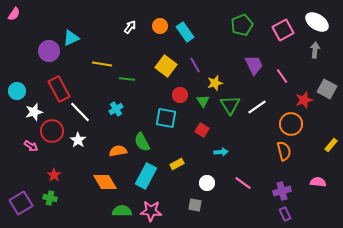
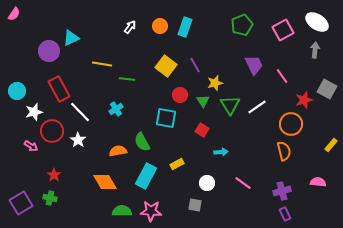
cyan rectangle at (185, 32): moved 5 px up; rotated 54 degrees clockwise
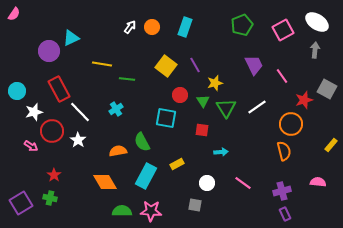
orange circle at (160, 26): moved 8 px left, 1 px down
green triangle at (230, 105): moved 4 px left, 3 px down
red square at (202, 130): rotated 24 degrees counterclockwise
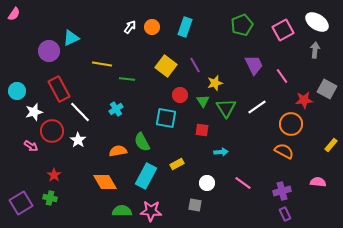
red star at (304, 100): rotated 12 degrees clockwise
orange semicircle at (284, 151): rotated 48 degrees counterclockwise
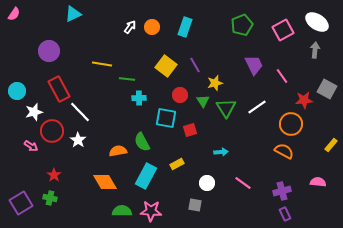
cyan triangle at (71, 38): moved 2 px right, 24 px up
cyan cross at (116, 109): moved 23 px right, 11 px up; rotated 32 degrees clockwise
red square at (202, 130): moved 12 px left; rotated 24 degrees counterclockwise
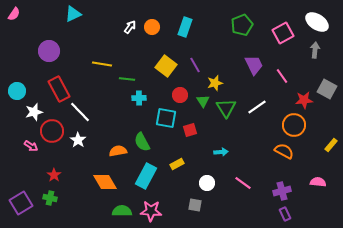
pink square at (283, 30): moved 3 px down
orange circle at (291, 124): moved 3 px right, 1 px down
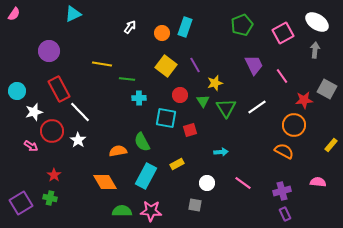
orange circle at (152, 27): moved 10 px right, 6 px down
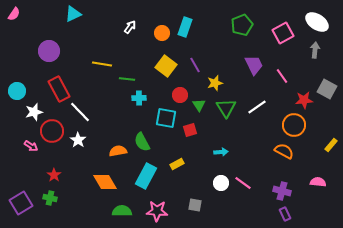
green triangle at (203, 101): moved 4 px left, 4 px down
white circle at (207, 183): moved 14 px right
purple cross at (282, 191): rotated 30 degrees clockwise
pink star at (151, 211): moved 6 px right
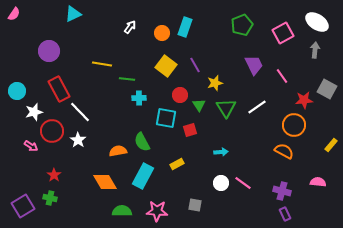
cyan rectangle at (146, 176): moved 3 px left
purple square at (21, 203): moved 2 px right, 3 px down
